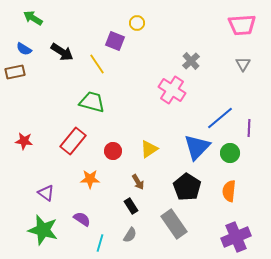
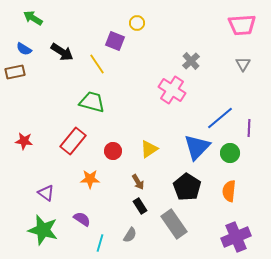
black rectangle: moved 9 px right
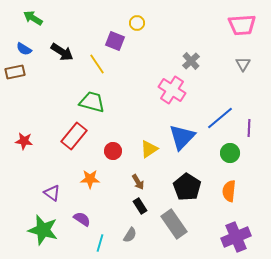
red rectangle: moved 1 px right, 5 px up
blue triangle: moved 15 px left, 10 px up
purple triangle: moved 6 px right
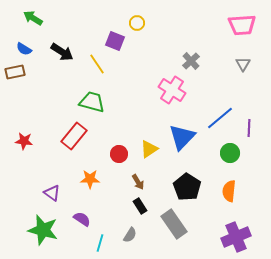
red circle: moved 6 px right, 3 px down
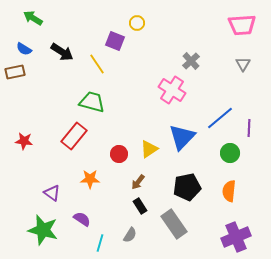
brown arrow: rotated 70 degrees clockwise
black pentagon: rotated 28 degrees clockwise
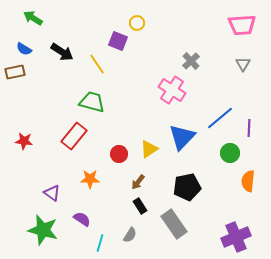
purple square: moved 3 px right
orange semicircle: moved 19 px right, 10 px up
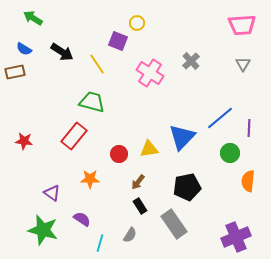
pink cross: moved 22 px left, 17 px up
yellow triangle: rotated 24 degrees clockwise
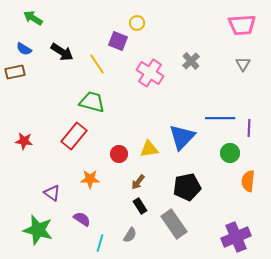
blue line: rotated 40 degrees clockwise
green star: moved 5 px left
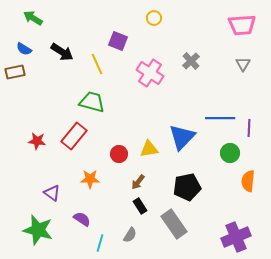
yellow circle: moved 17 px right, 5 px up
yellow line: rotated 10 degrees clockwise
red star: moved 13 px right
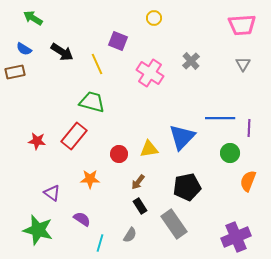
orange semicircle: rotated 15 degrees clockwise
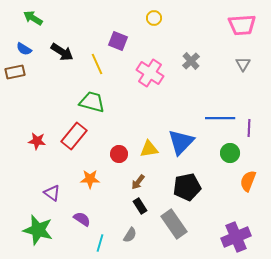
blue triangle: moved 1 px left, 5 px down
